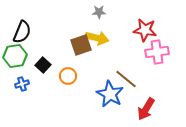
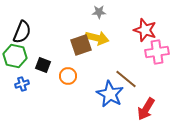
red star: rotated 10 degrees clockwise
green hexagon: rotated 20 degrees clockwise
black square: rotated 21 degrees counterclockwise
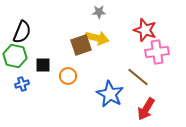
black square: rotated 21 degrees counterclockwise
brown line: moved 12 px right, 2 px up
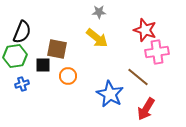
yellow arrow: rotated 25 degrees clockwise
brown square: moved 24 px left, 4 px down; rotated 30 degrees clockwise
green hexagon: rotated 20 degrees counterclockwise
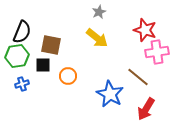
gray star: rotated 24 degrees counterclockwise
brown square: moved 6 px left, 4 px up
green hexagon: moved 2 px right
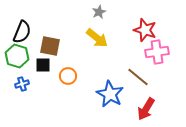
brown square: moved 1 px left, 1 px down
green hexagon: rotated 25 degrees clockwise
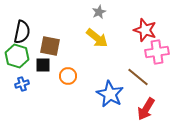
black semicircle: rotated 10 degrees counterclockwise
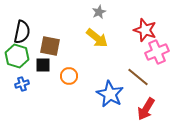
pink cross: rotated 15 degrees counterclockwise
orange circle: moved 1 px right
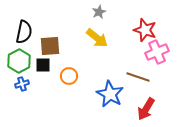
black semicircle: moved 2 px right
brown square: rotated 15 degrees counterclockwise
green hexagon: moved 2 px right, 5 px down; rotated 15 degrees clockwise
brown line: rotated 20 degrees counterclockwise
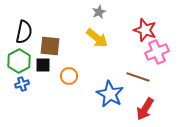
brown square: rotated 10 degrees clockwise
red arrow: moved 1 px left
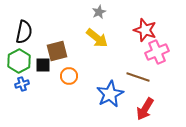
brown square: moved 7 px right, 5 px down; rotated 20 degrees counterclockwise
blue star: rotated 16 degrees clockwise
